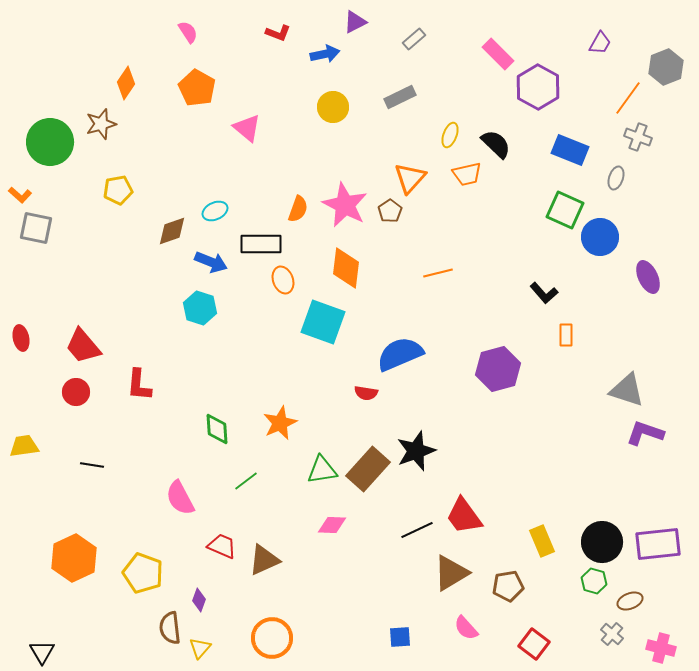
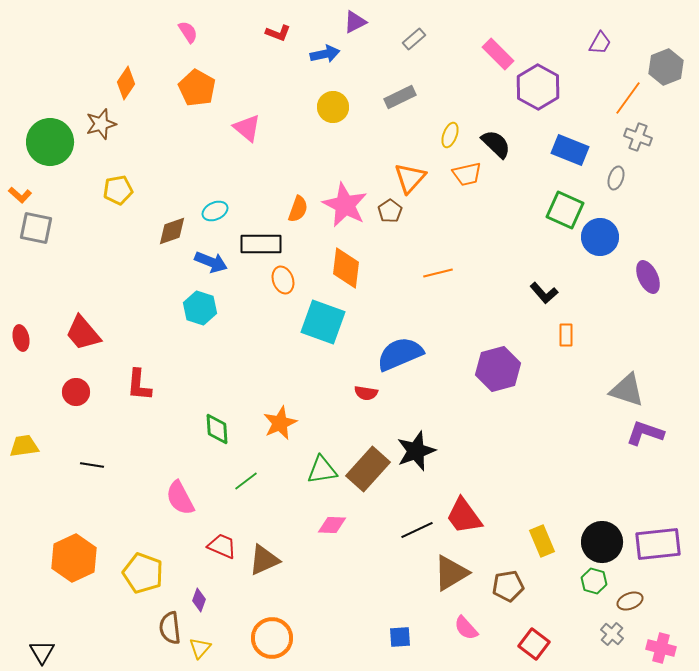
red trapezoid at (83, 346): moved 13 px up
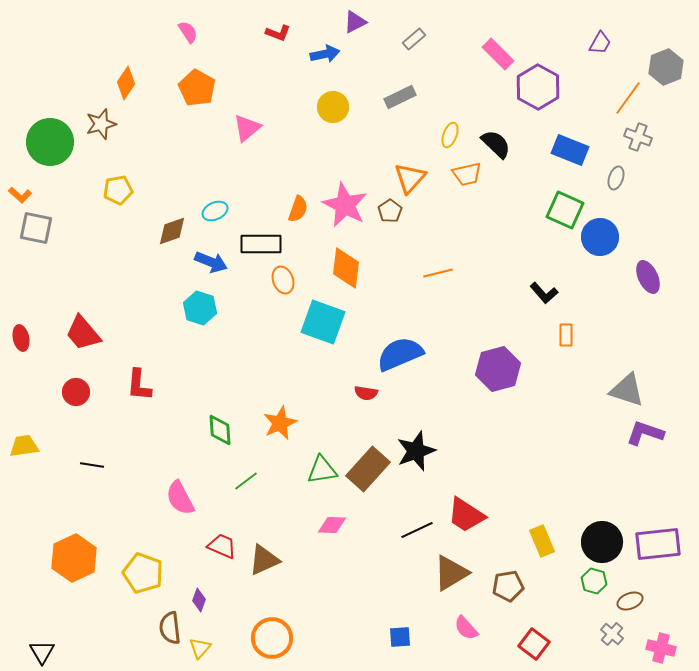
pink triangle at (247, 128): rotated 40 degrees clockwise
green diamond at (217, 429): moved 3 px right, 1 px down
red trapezoid at (464, 516): moved 2 px right, 1 px up; rotated 21 degrees counterclockwise
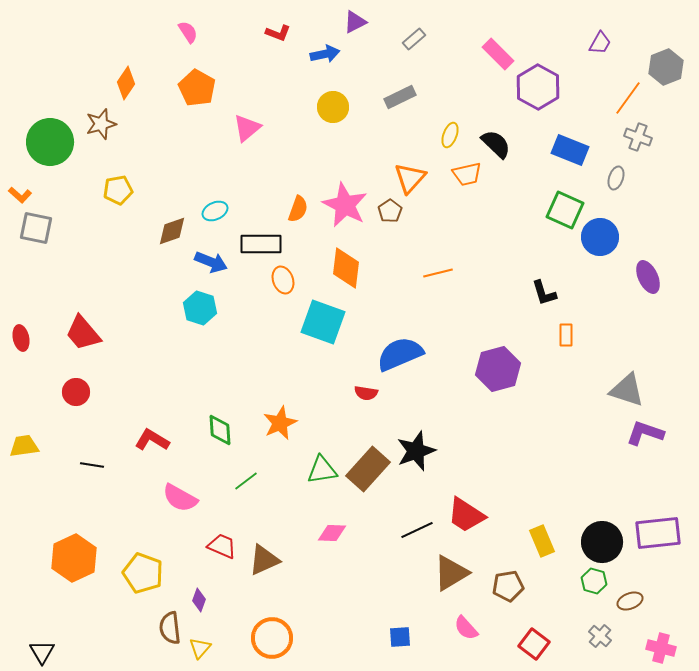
black L-shape at (544, 293): rotated 24 degrees clockwise
red L-shape at (139, 385): moved 13 px right, 55 px down; rotated 116 degrees clockwise
pink semicircle at (180, 498): rotated 33 degrees counterclockwise
pink diamond at (332, 525): moved 8 px down
purple rectangle at (658, 544): moved 11 px up
gray cross at (612, 634): moved 12 px left, 2 px down
